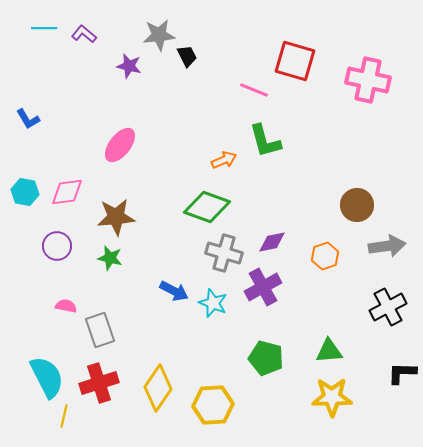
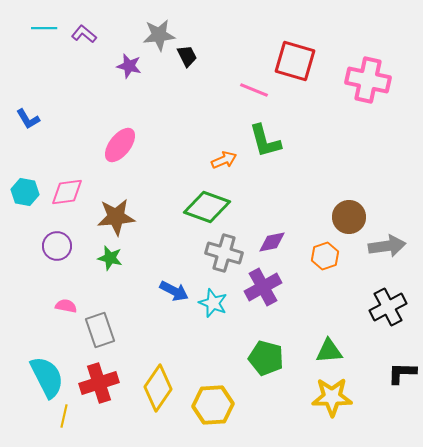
brown circle: moved 8 px left, 12 px down
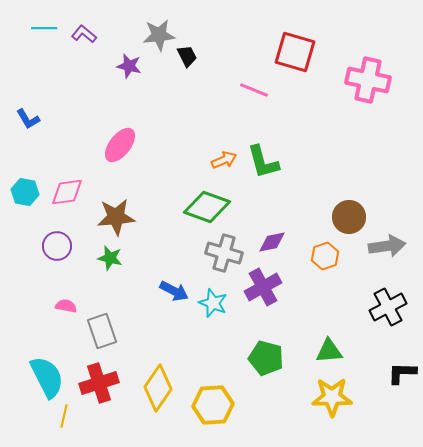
red square: moved 9 px up
green L-shape: moved 2 px left, 21 px down
gray rectangle: moved 2 px right, 1 px down
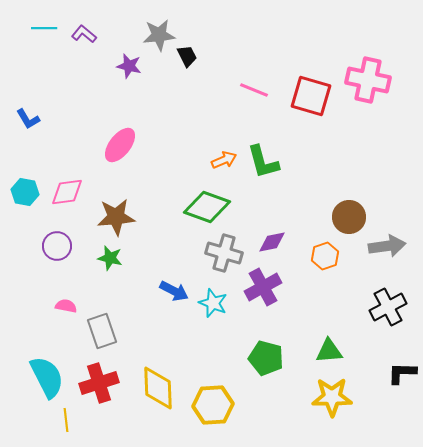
red square: moved 16 px right, 44 px down
yellow diamond: rotated 36 degrees counterclockwise
yellow line: moved 2 px right, 4 px down; rotated 20 degrees counterclockwise
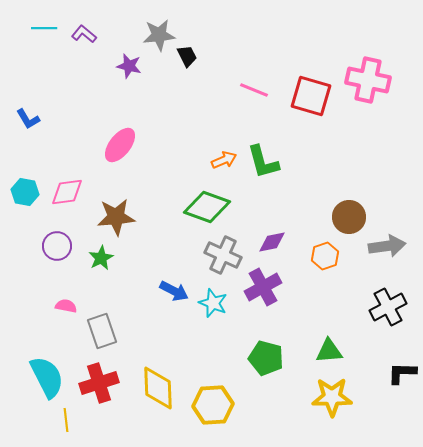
gray cross: moved 1 px left, 2 px down; rotated 9 degrees clockwise
green star: moved 9 px left; rotated 30 degrees clockwise
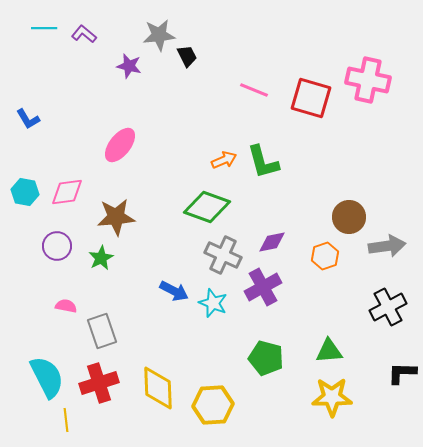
red square: moved 2 px down
